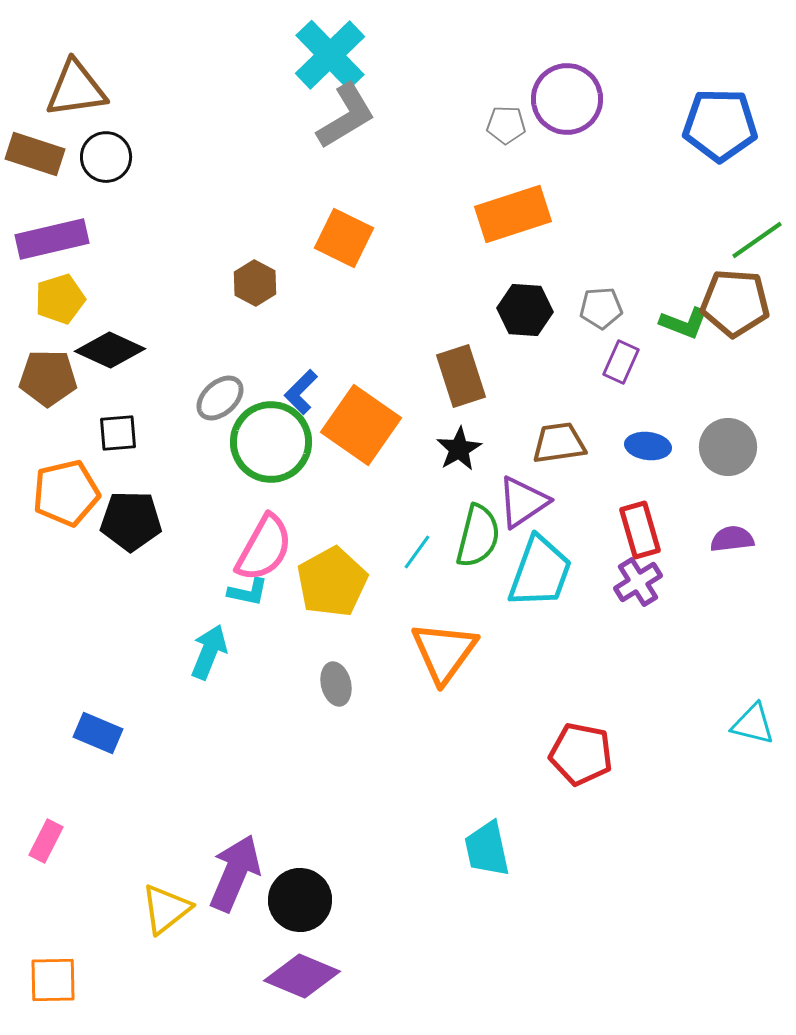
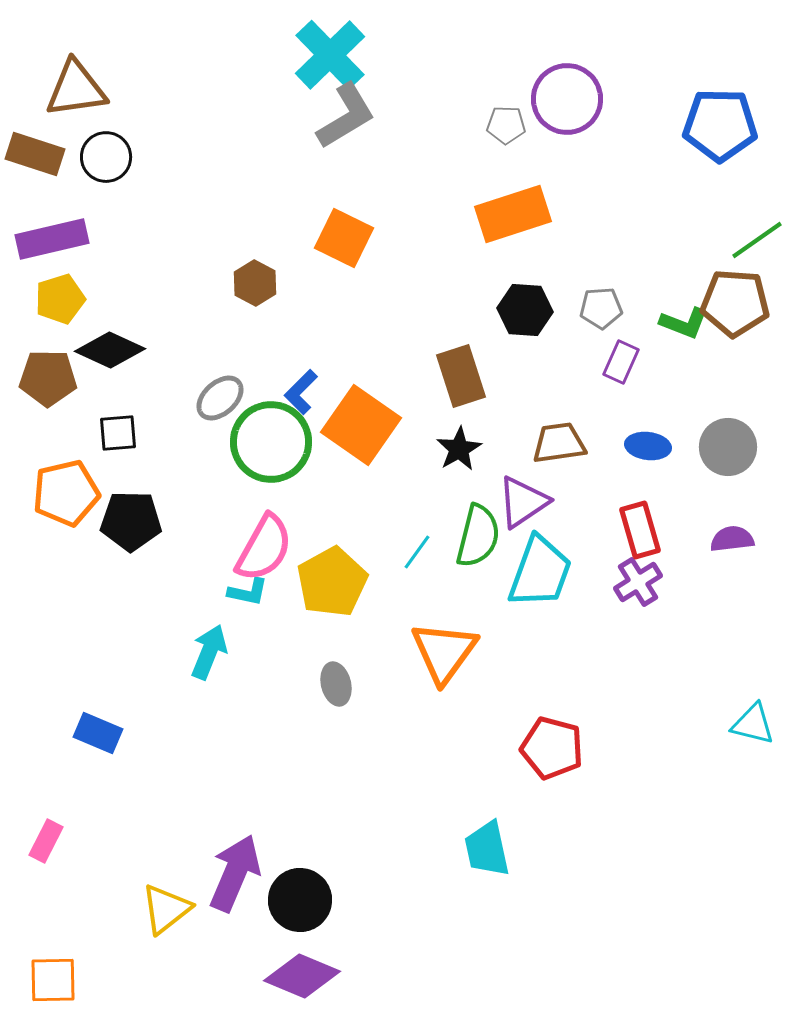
red pentagon at (581, 754): moved 29 px left, 6 px up; rotated 4 degrees clockwise
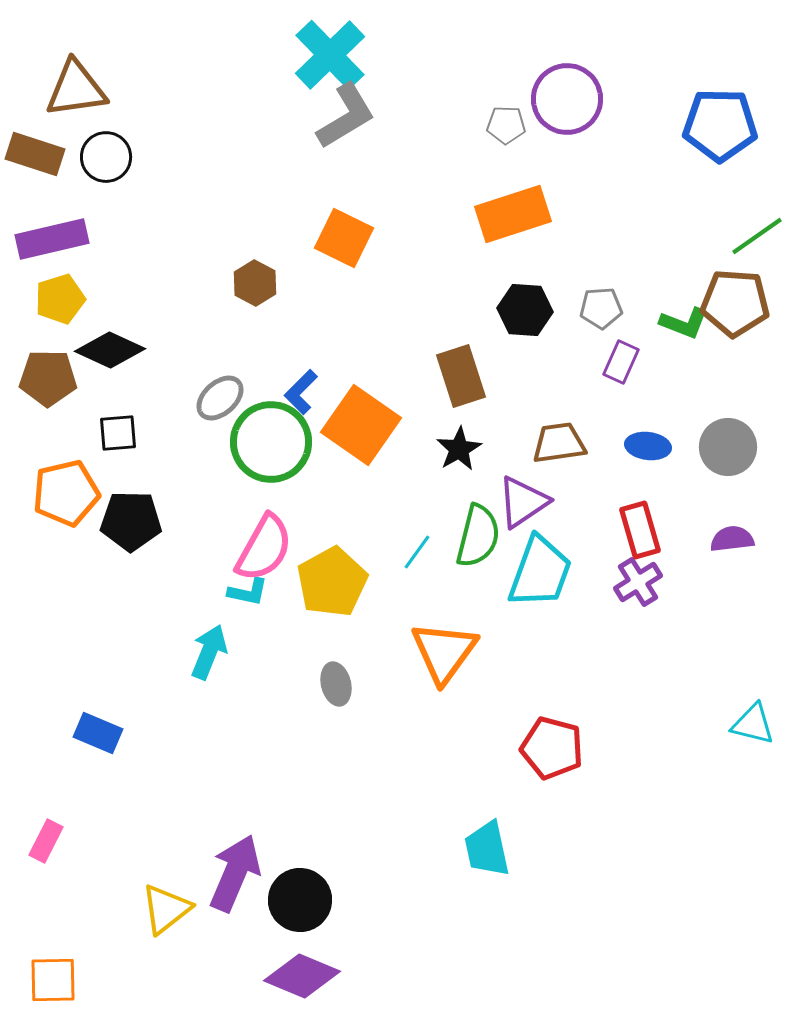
green line at (757, 240): moved 4 px up
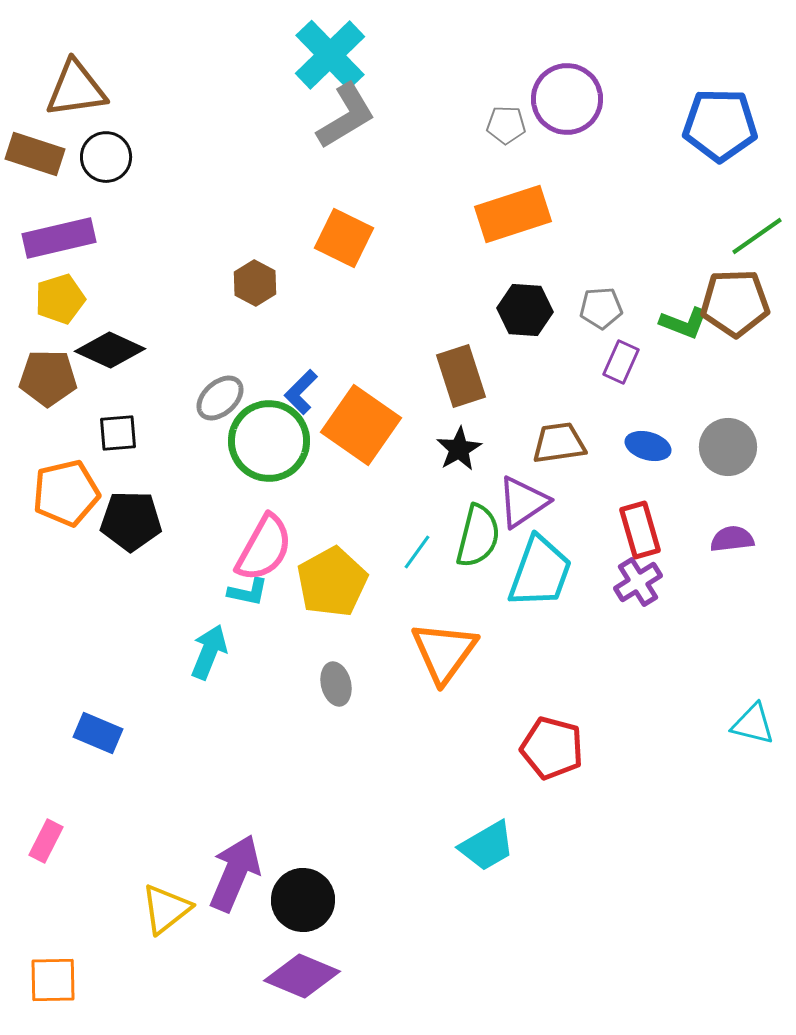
purple rectangle at (52, 239): moved 7 px right, 1 px up
brown pentagon at (735, 303): rotated 6 degrees counterclockwise
green circle at (271, 442): moved 2 px left, 1 px up
blue ellipse at (648, 446): rotated 9 degrees clockwise
cyan trapezoid at (487, 849): moved 3 px up; rotated 108 degrees counterclockwise
black circle at (300, 900): moved 3 px right
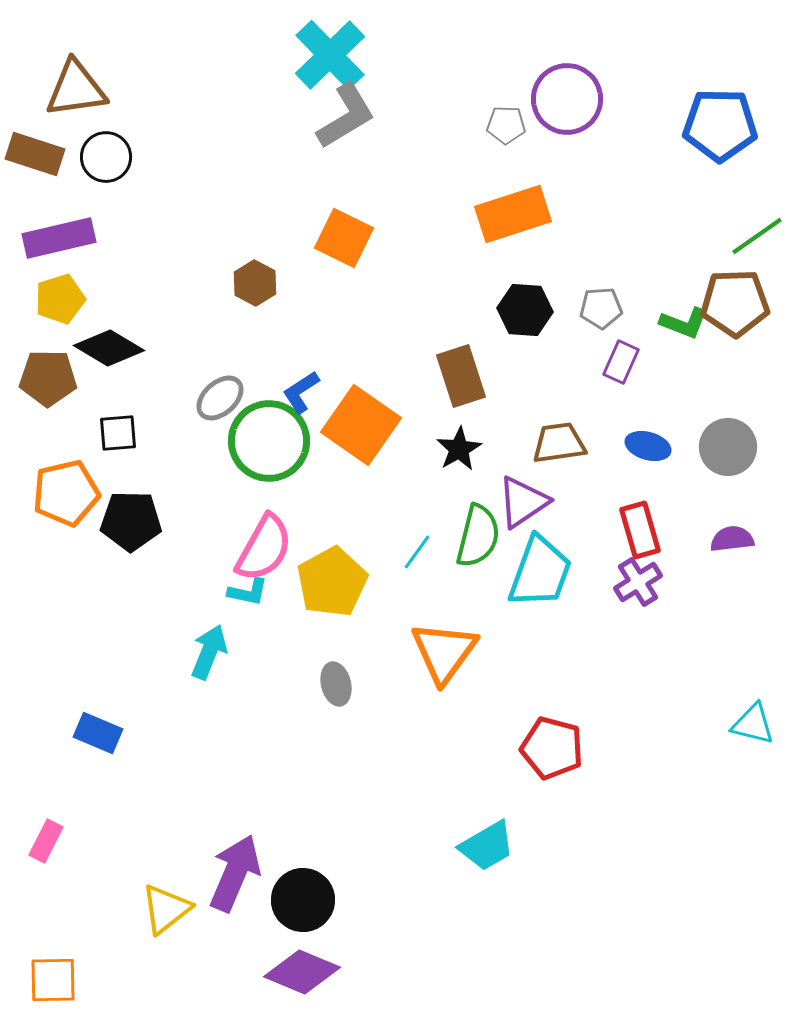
black diamond at (110, 350): moved 1 px left, 2 px up; rotated 6 degrees clockwise
blue L-shape at (301, 392): rotated 12 degrees clockwise
purple diamond at (302, 976): moved 4 px up
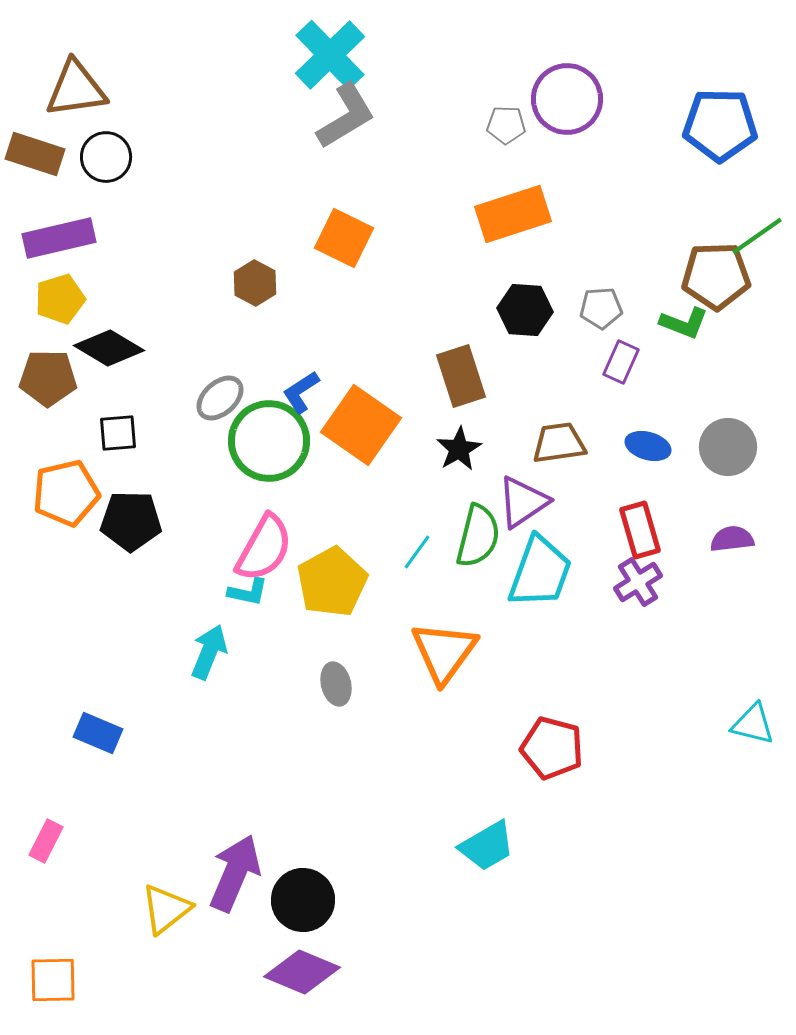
brown pentagon at (735, 303): moved 19 px left, 27 px up
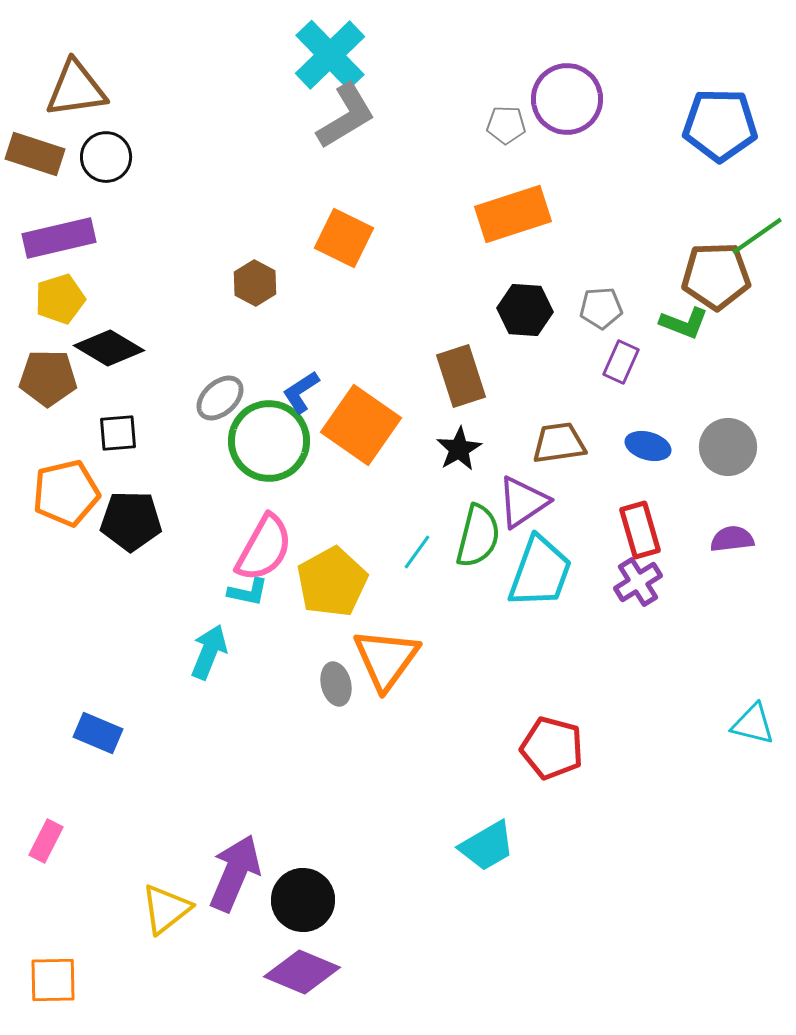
orange triangle at (444, 652): moved 58 px left, 7 px down
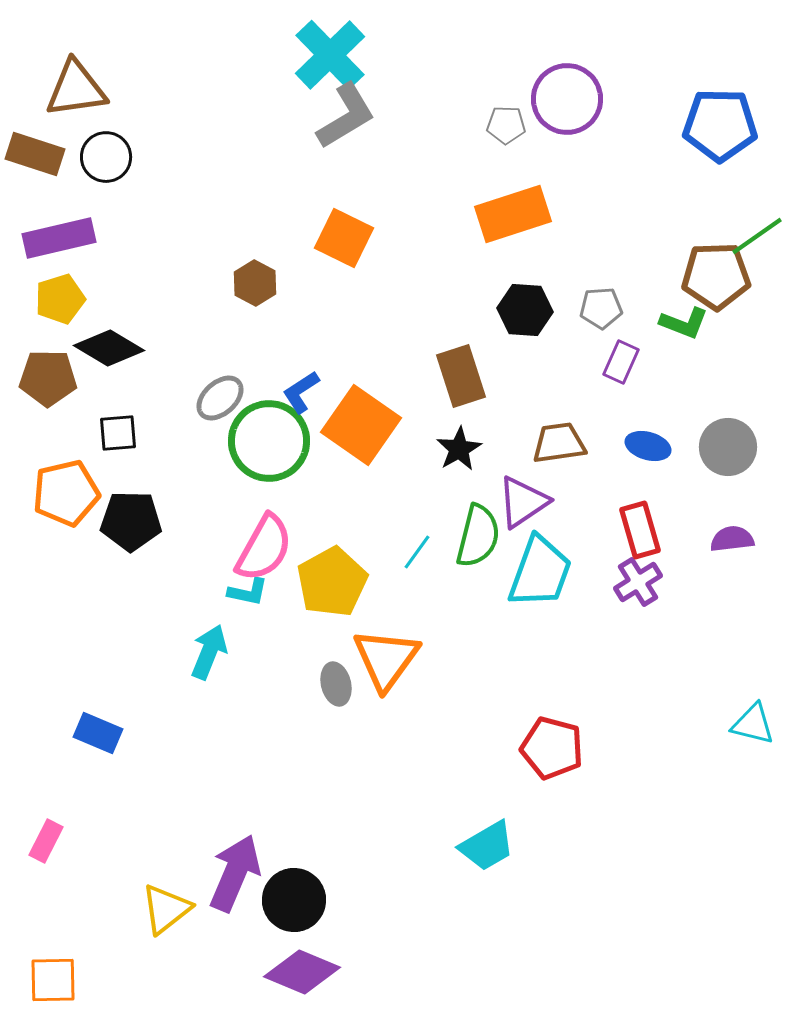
black circle at (303, 900): moved 9 px left
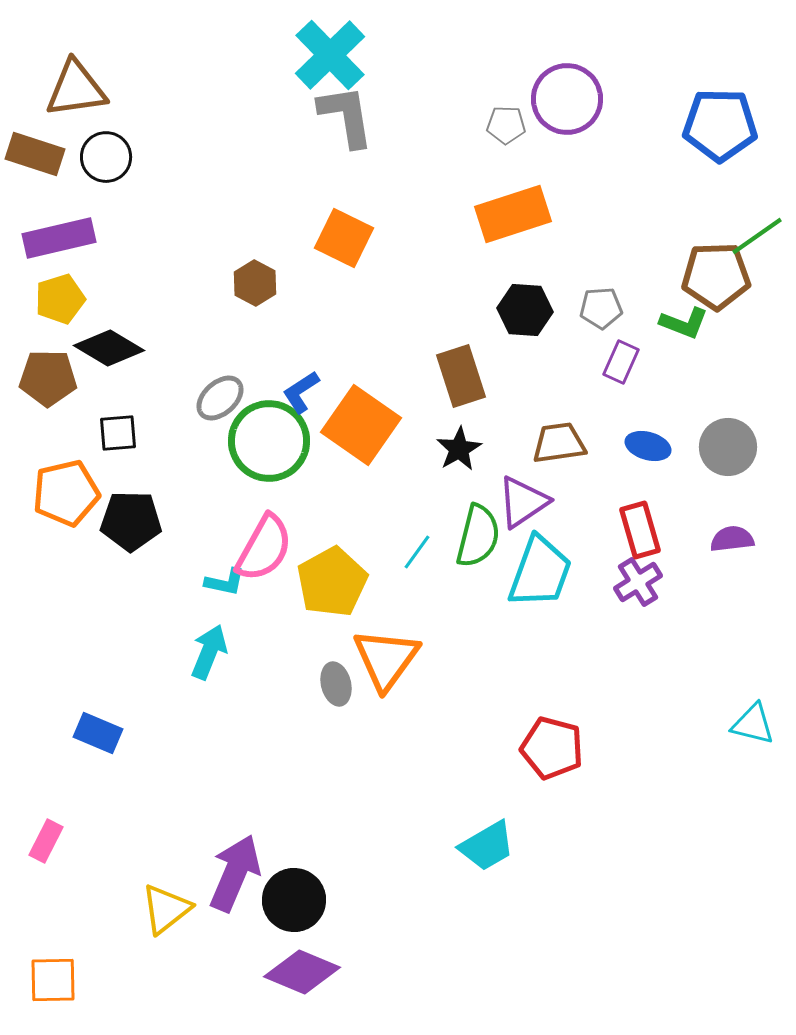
gray L-shape at (346, 116): rotated 68 degrees counterclockwise
cyan L-shape at (248, 592): moved 23 px left, 10 px up
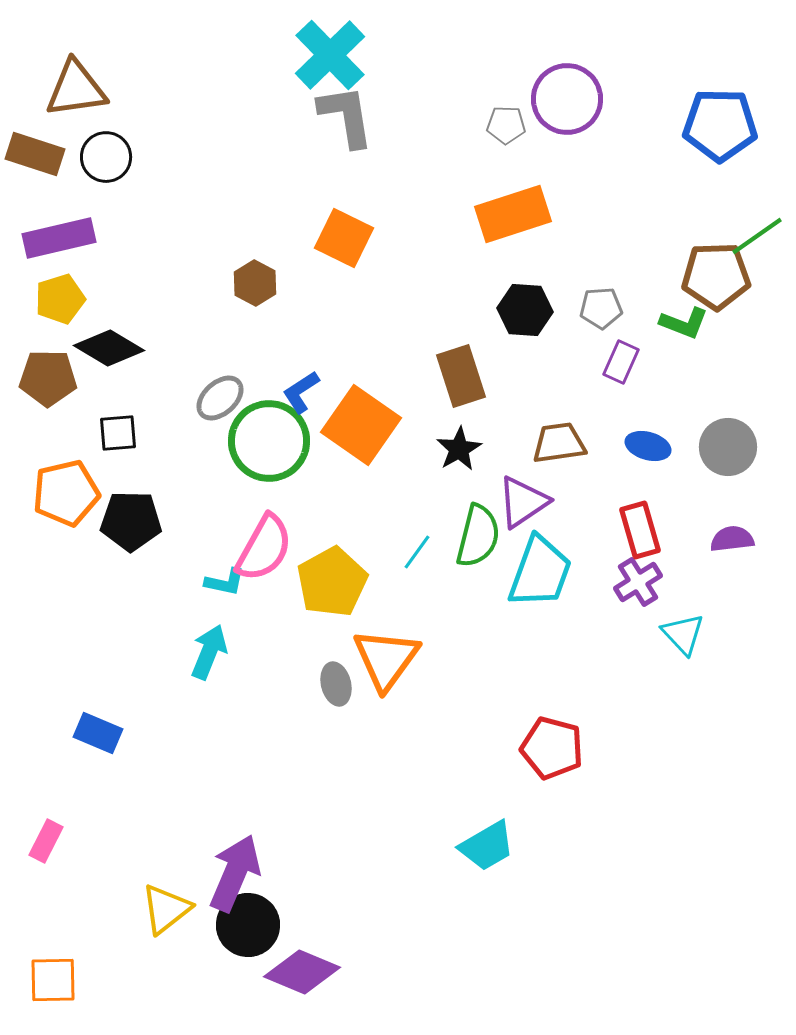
cyan triangle at (753, 724): moved 70 px left, 90 px up; rotated 33 degrees clockwise
black circle at (294, 900): moved 46 px left, 25 px down
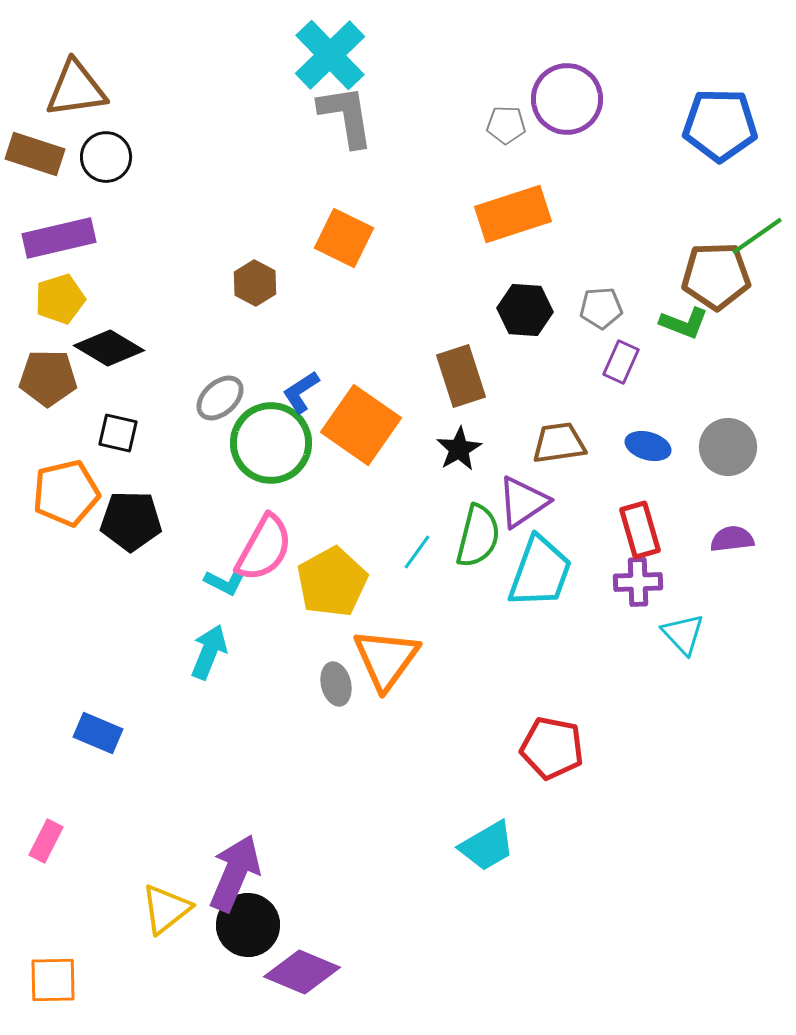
black square at (118, 433): rotated 18 degrees clockwise
green circle at (269, 441): moved 2 px right, 2 px down
cyan L-shape at (225, 582): rotated 15 degrees clockwise
purple cross at (638, 582): rotated 30 degrees clockwise
red pentagon at (552, 748): rotated 4 degrees counterclockwise
